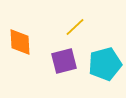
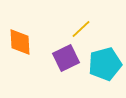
yellow line: moved 6 px right, 2 px down
purple square: moved 2 px right, 3 px up; rotated 12 degrees counterclockwise
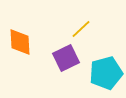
cyan pentagon: moved 1 px right, 9 px down
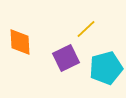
yellow line: moved 5 px right
cyan pentagon: moved 5 px up
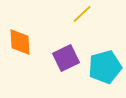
yellow line: moved 4 px left, 15 px up
cyan pentagon: moved 1 px left, 1 px up
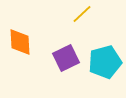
cyan pentagon: moved 5 px up
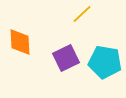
cyan pentagon: rotated 24 degrees clockwise
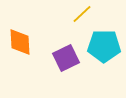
cyan pentagon: moved 1 px left, 16 px up; rotated 8 degrees counterclockwise
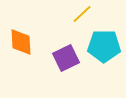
orange diamond: moved 1 px right
